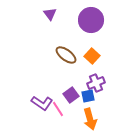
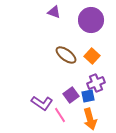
purple triangle: moved 4 px right, 2 px up; rotated 32 degrees counterclockwise
pink line: moved 2 px right, 6 px down
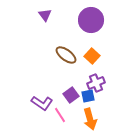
purple triangle: moved 9 px left, 3 px down; rotated 32 degrees clockwise
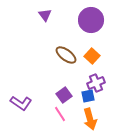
purple square: moved 7 px left
purple L-shape: moved 21 px left
pink line: moved 1 px up
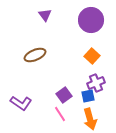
brown ellipse: moved 31 px left; rotated 60 degrees counterclockwise
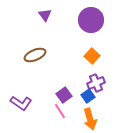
blue square: rotated 24 degrees counterclockwise
pink line: moved 3 px up
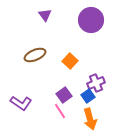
orange square: moved 22 px left, 5 px down
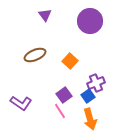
purple circle: moved 1 px left, 1 px down
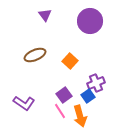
purple L-shape: moved 3 px right
orange arrow: moved 10 px left, 3 px up
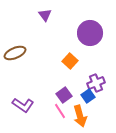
purple circle: moved 12 px down
brown ellipse: moved 20 px left, 2 px up
purple L-shape: moved 1 px left, 2 px down
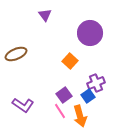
brown ellipse: moved 1 px right, 1 px down
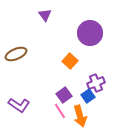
purple L-shape: moved 4 px left
